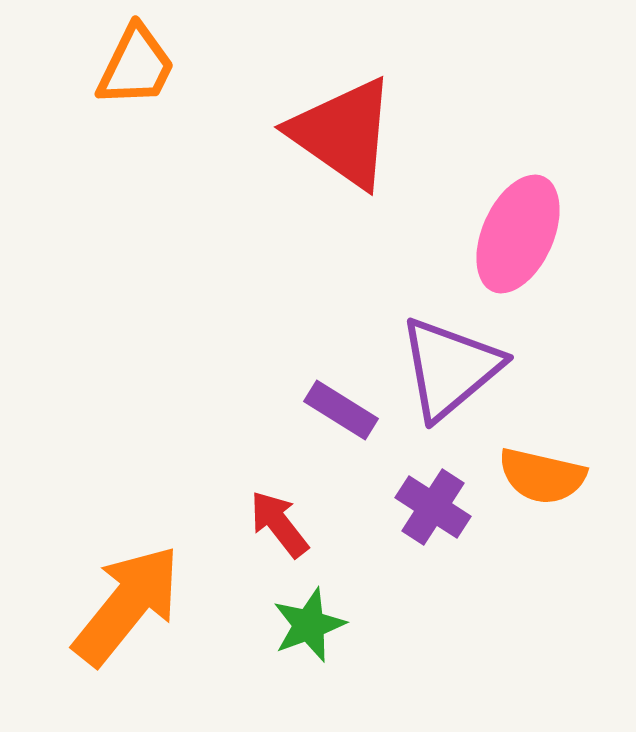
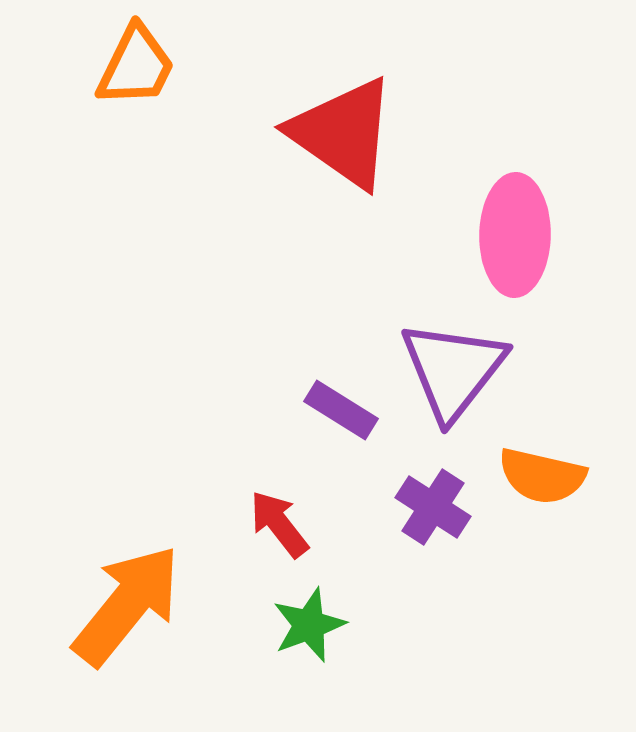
pink ellipse: moved 3 px left, 1 px down; rotated 23 degrees counterclockwise
purple triangle: moved 3 px right, 2 px down; rotated 12 degrees counterclockwise
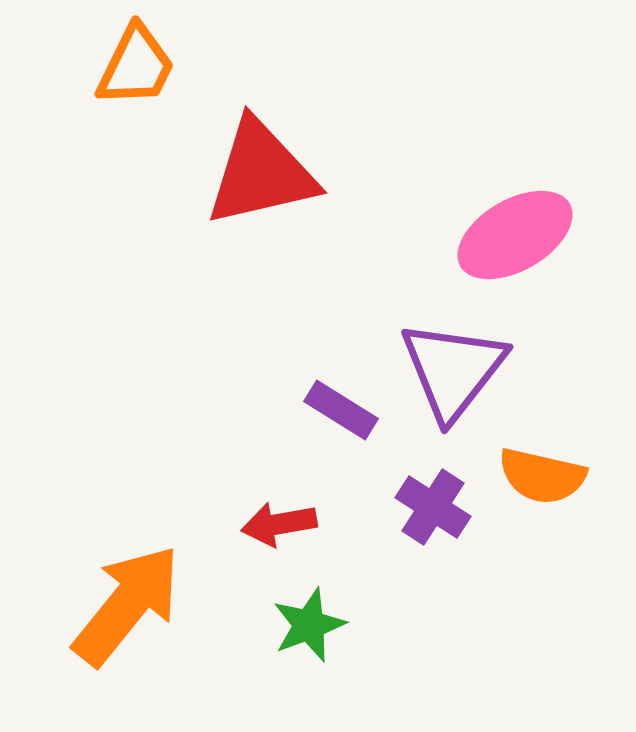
red triangle: moved 82 px left, 40 px down; rotated 48 degrees counterclockwise
pink ellipse: rotated 59 degrees clockwise
red arrow: rotated 62 degrees counterclockwise
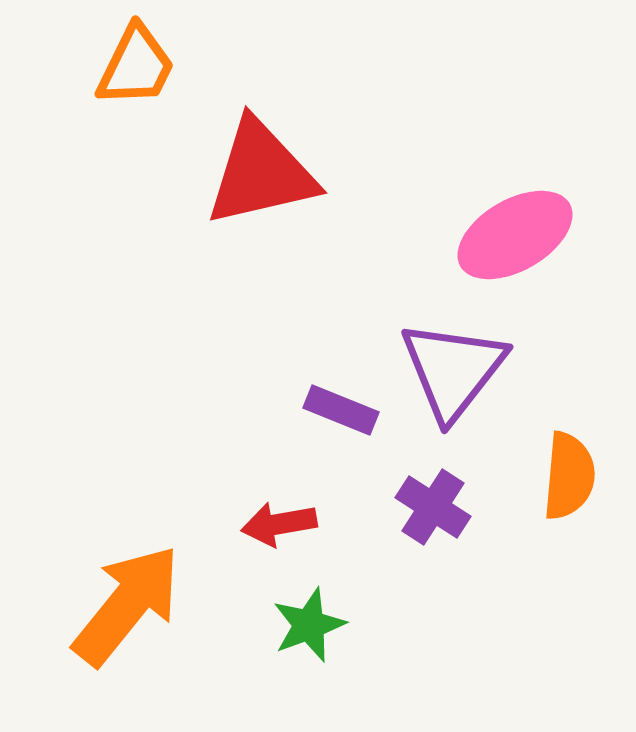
purple rectangle: rotated 10 degrees counterclockwise
orange semicircle: moved 27 px right; rotated 98 degrees counterclockwise
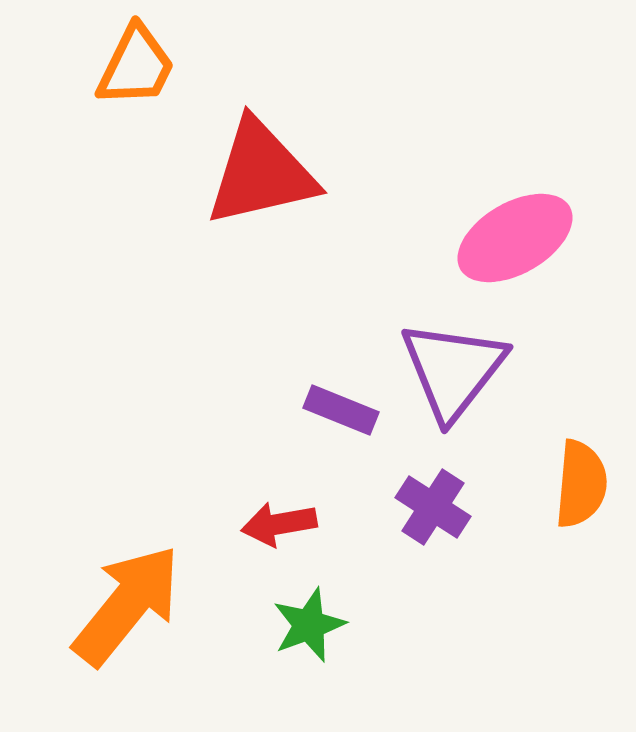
pink ellipse: moved 3 px down
orange semicircle: moved 12 px right, 8 px down
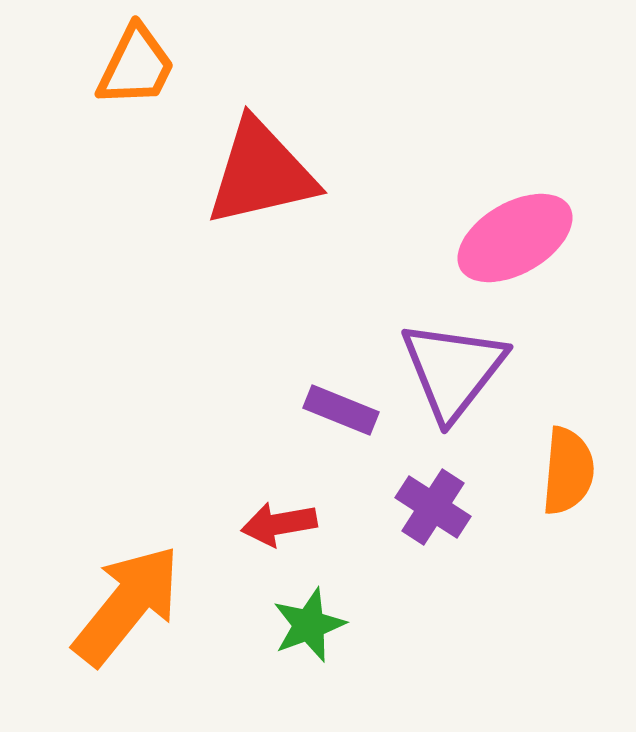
orange semicircle: moved 13 px left, 13 px up
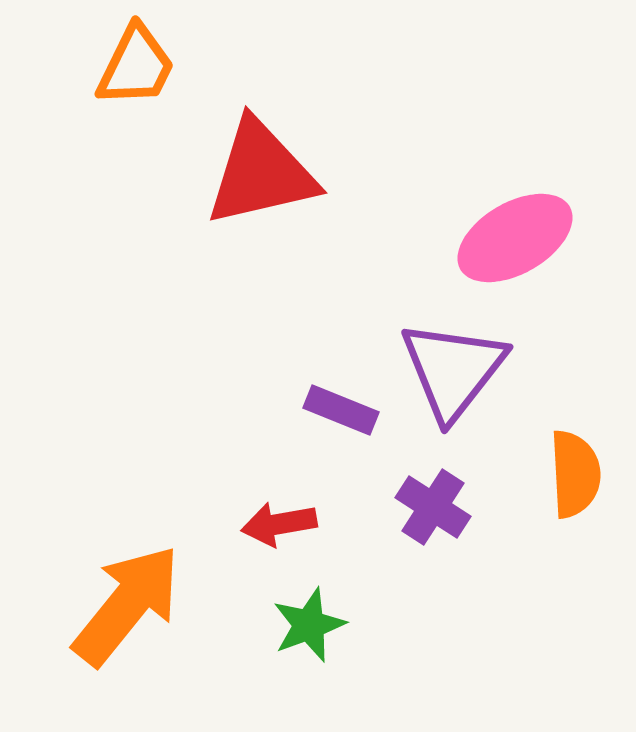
orange semicircle: moved 7 px right, 3 px down; rotated 8 degrees counterclockwise
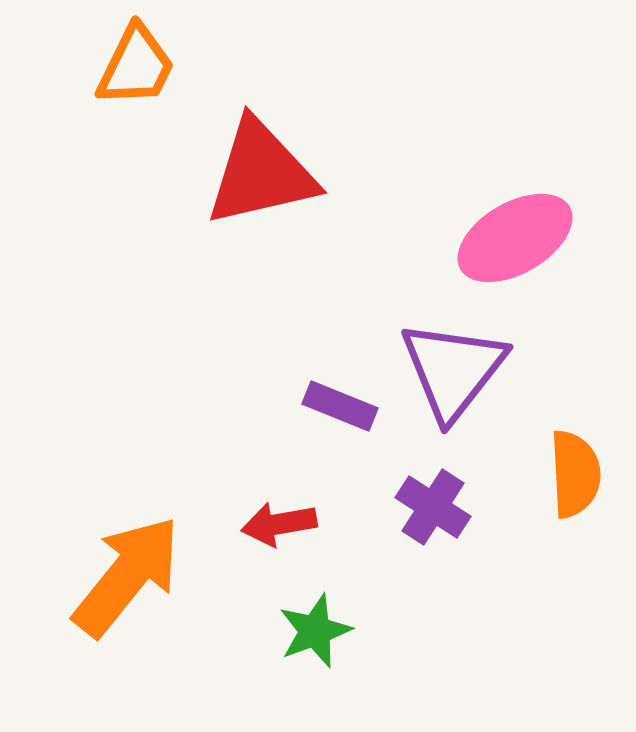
purple rectangle: moved 1 px left, 4 px up
orange arrow: moved 29 px up
green star: moved 6 px right, 6 px down
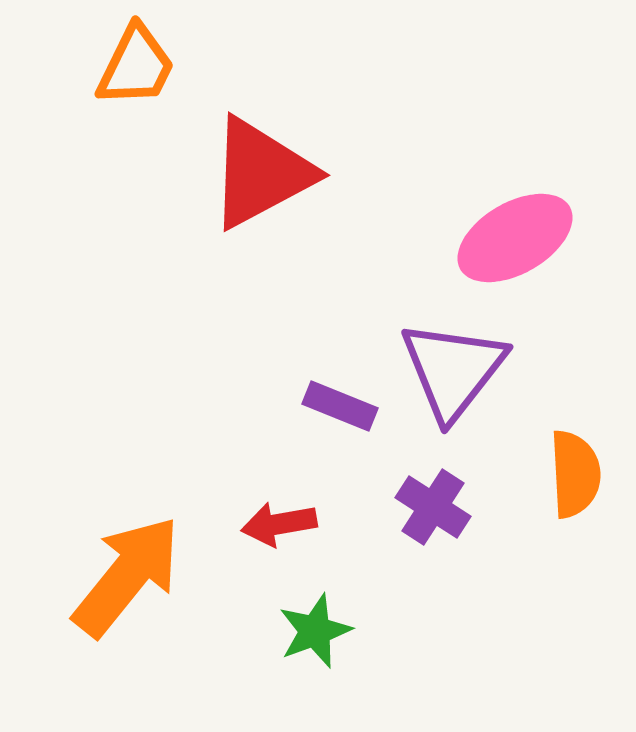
red triangle: rotated 15 degrees counterclockwise
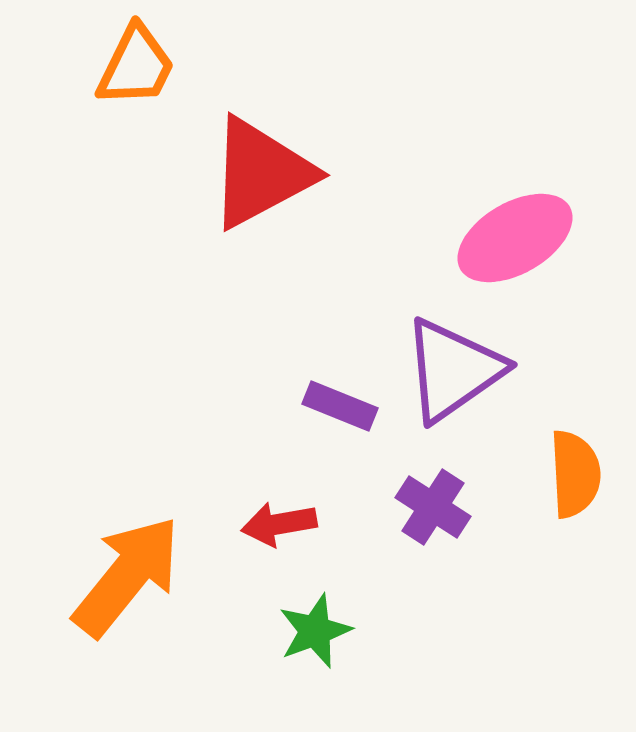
purple triangle: rotated 17 degrees clockwise
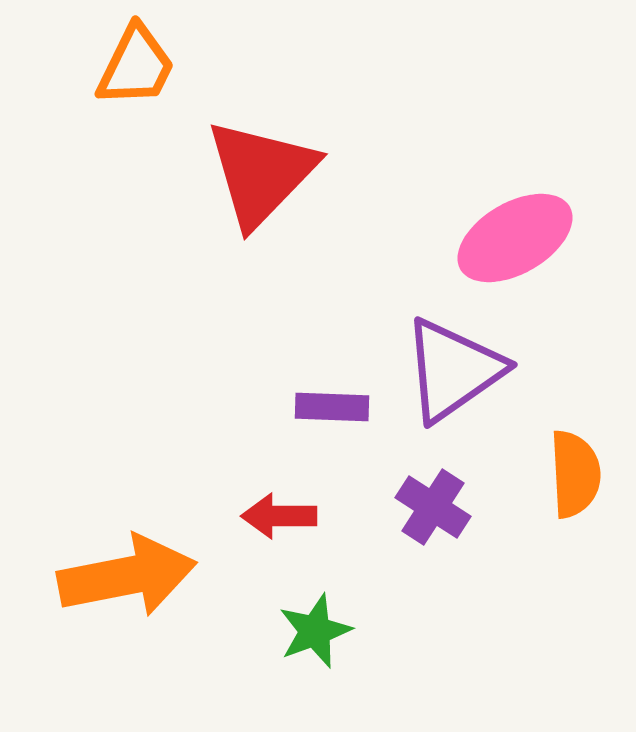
red triangle: rotated 18 degrees counterclockwise
purple rectangle: moved 8 px left, 1 px down; rotated 20 degrees counterclockwise
red arrow: moved 8 px up; rotated 10 degrees clockwise
orange arrow: rotated 40 degrees clockwise
